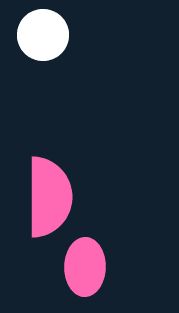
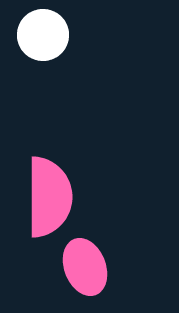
pink ellipse: rotated 22 degrees counterclockwise
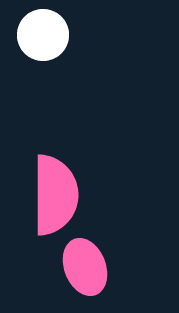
pink semicircle: moved 6 px right, 2 px up
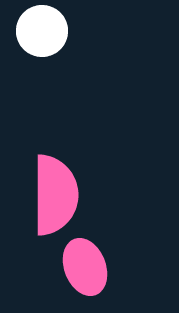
white circle: moved 1 px left, 4 px up
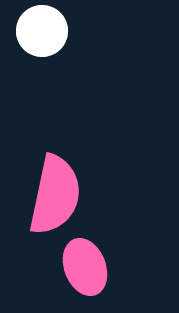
pink semicircle: rotated 12 degrees clockwise
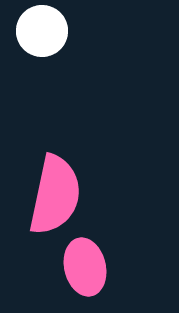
pink ellipse: rotated 8 degrees clockwise
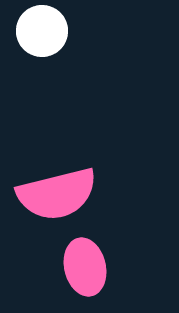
pink semicircle: moved 2 px right, 1 px up; rotated 64 degrees clockwise
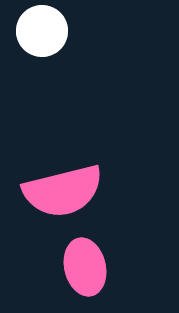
pink semicircle: moved 6 px right, 3 px up
